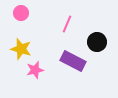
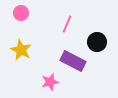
yellow star: moved 1 px down; rotated 10 degrees clockwise
pink star: moved 15 px right, 12 px down
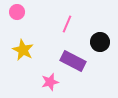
pink circle: moved 4 px left, 1 px up
black circle: moved 3 px right
yellow star: moved 2 px right
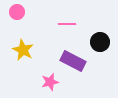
pink line: rotated 66 degrees clockwise
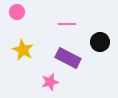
purple rectangle: moved 5 px left, 3 px up
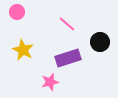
pink line: rotated 42 degrees clockwise
purple rectangle: rotated 45 degrees counterclockwise
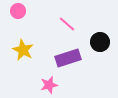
pink circle: moved 1 px right, 1 px up
pink star: moved 1 px left, 3 px down
